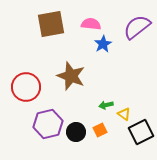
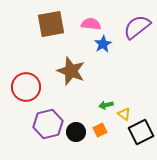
brown star: moved 5 px up
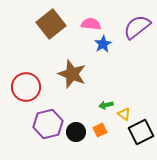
brown square: rotated 28 degrees counterclockwise
brown star: moved 1 px right, 3 px down
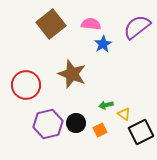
red circle: moved 2 px up
black circle: moved 9 px up
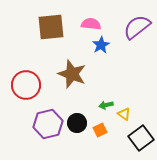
brown square: moved 3 px down; rotated 32 degrees clockwise
blue star: moved 2 px left, 1 px down
black circle: moved 1 px right
black square: moved 6 px down; rotated 10 degrees counterclockwise
